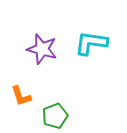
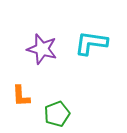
orange L-shape: rotated 15 degrees clockwise
green pentagon: moved 2 px right, 2 px up
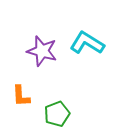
cyan L-shape: moved 4 px left; rotated 24 degrees clockwise
purple star: moved 2 px down
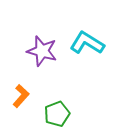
orange L-shape: rotated 135 degrees counterclockwise
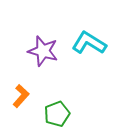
cyan L-shape: moved 2 px right
purple star: moved 1 px right
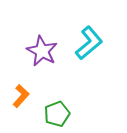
cyan L-shape: rotated 108 degrees clockwise
purple star: moved 1 px left; rotated 12 degrees clockwise
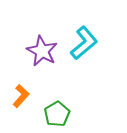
cyan L-shape: moved 5 px left
green pentagon: rotated 10 degrees counterclockwise
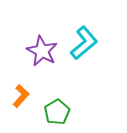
green pentagon: moved 2 px up
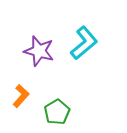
purple star: moved 3 px left; rotated 12 degrees counterclockwise
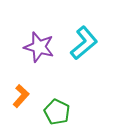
purple star: moved 4 px up
green pentagon: rotated 15 degrees counterclockwise
